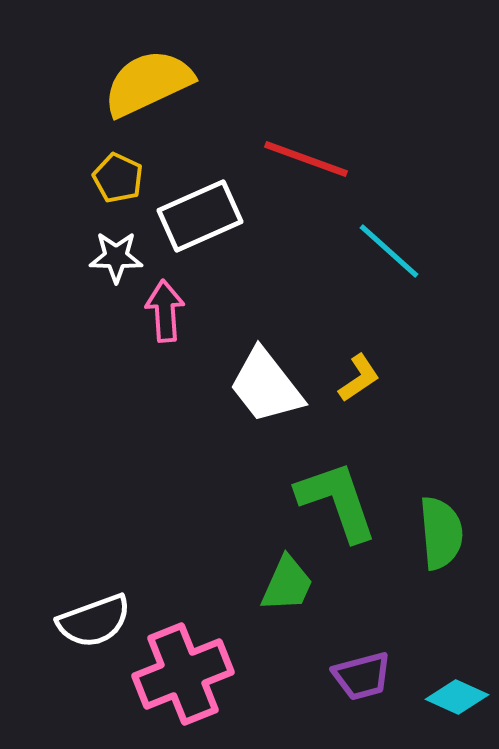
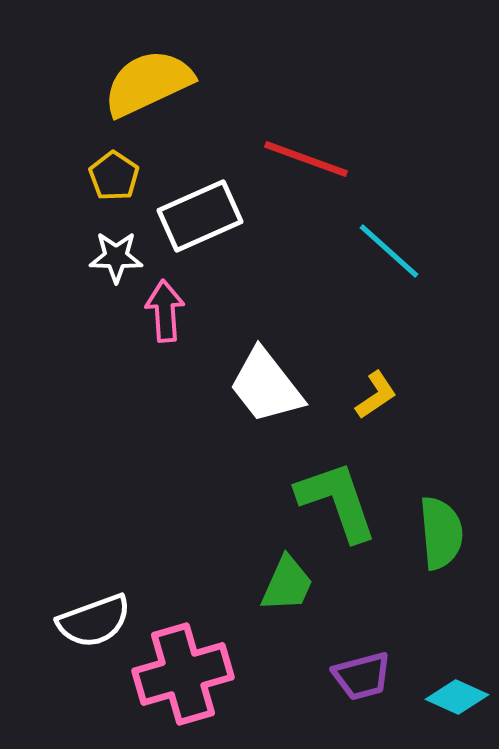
yellow pentagon: moved 4 px left, 2 px up; rotated 9 degrees clockwise
yellow L-shape: moved 17 px right, 17 px down
pink cross: rotated 6 degrees clockwise
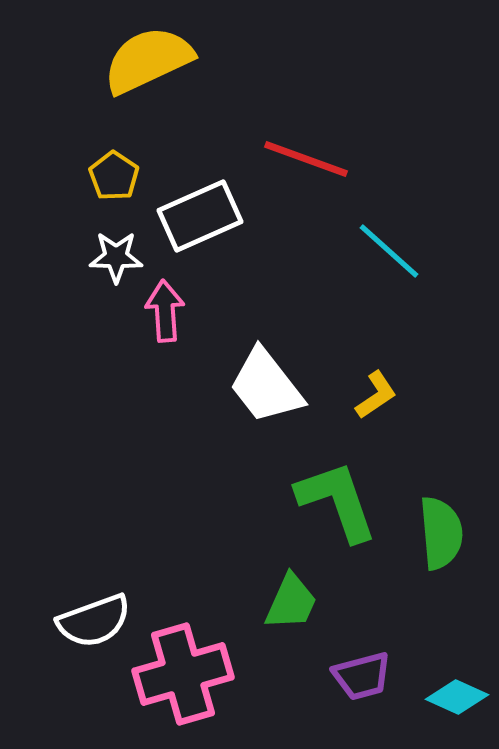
yellow semicircle: moved 23 px up
green trapezoid: moved 4 px right, 18 px down
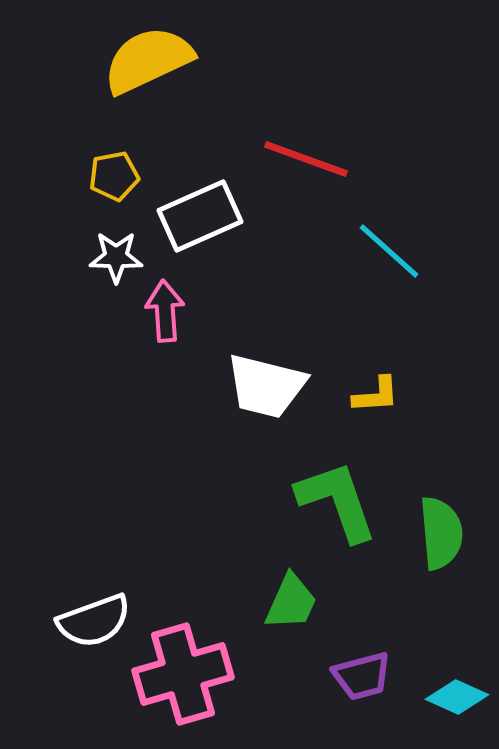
yellow pentagon: rotated 27 degrees clockwise
white trapezoid: rotated 38 degrees counterclockwise
yellow L-shape: rotated 30 degrees clockwise
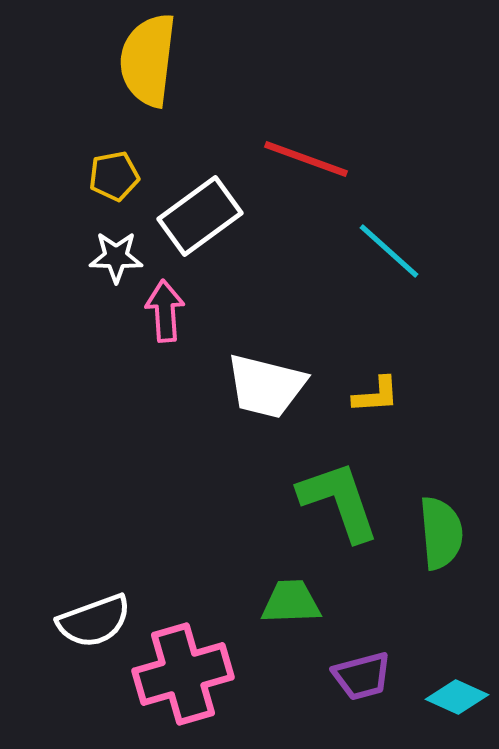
yellow semicircle: rotated 58 degrees counterclockwise
white rectangle: rotated 12 degrees counterclockwise
green L-shape: moved 2 px right
green trapezoid: rotated 116 degrees counterclockwise
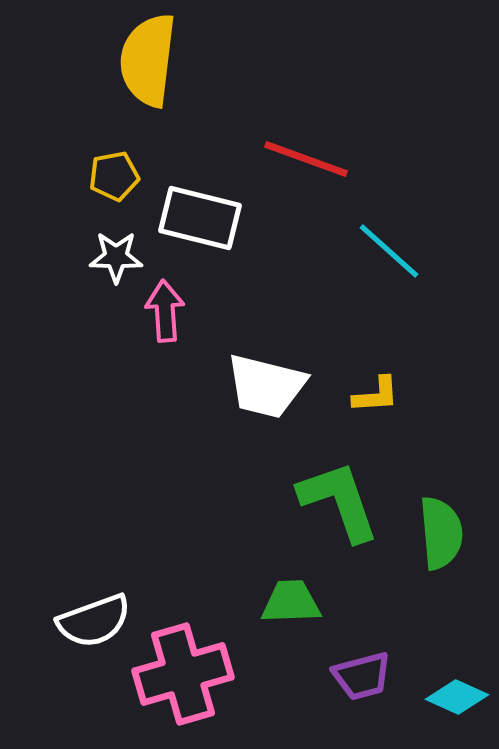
white rectangle: moved 2 px down; rotated 50 degrees clockwise
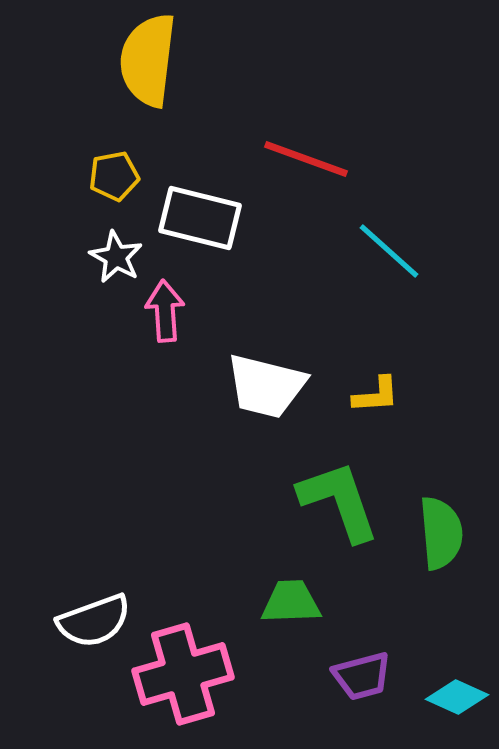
white star: rotated 28 degrees clockwise
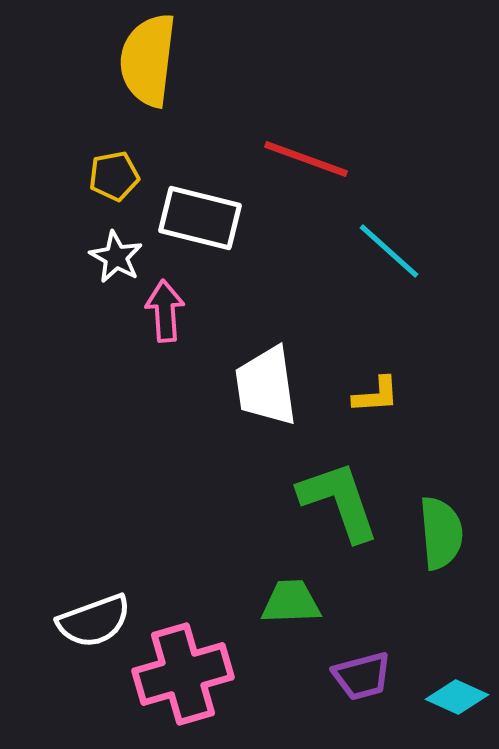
white trapezoid: rotated 68 degrees clockwise
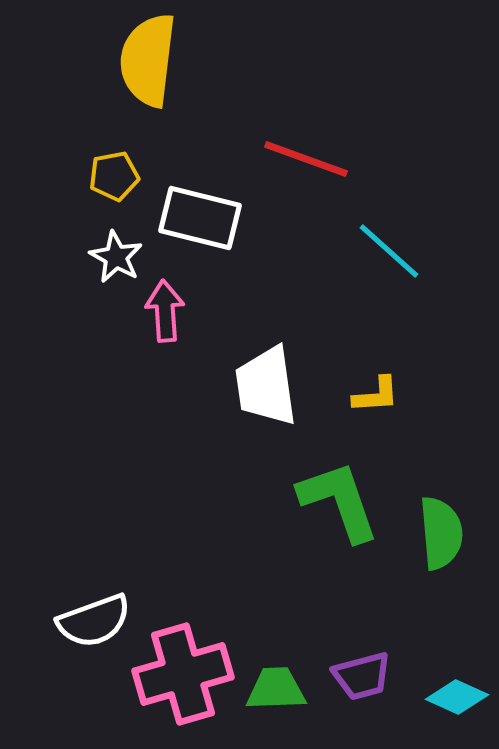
green trapezoid: moved 15 px left, 87 px down
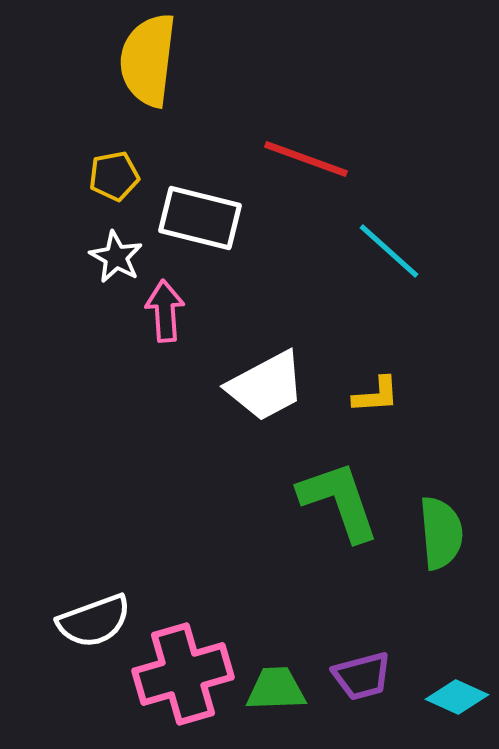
white trapezoid: rotated 110 degrees counterclockwise
